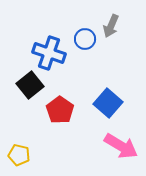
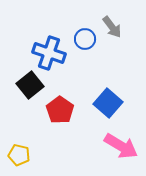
gray arrow: moved 1 px right, 1 px down; rotated 60 degrees counterclockwise
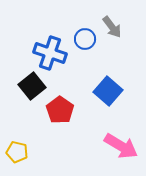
blue cross: moved 1 px right
black square: moved 2 px right, 1 px down
blue square: moved 12 px up
yellow pentagon: moved 2 px left, 3 px up
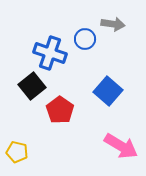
gray arrow: moved 1 px right, 3 px up; rotated 45 degrees counterclockwise
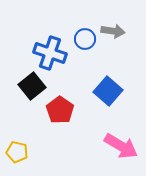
gray arrow: moved 7 px down
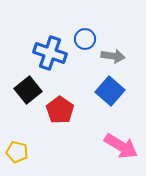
gray arrow: moved 25 px down
black square: moved 4 px left, 4 px down
blue square: moved 2 px right
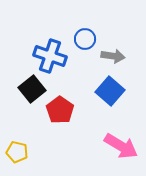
blue cross: moved 3 px down
black square: moved 4 px right, 1 px up
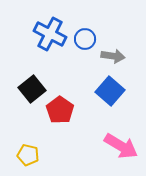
blue cross: moved 22 px up; rotated 8 degrees clockwise
yellow pentagon: moved 11 px right, 3 px down
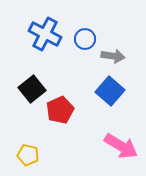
blue cross: moved 5 px left
red pentagon: rotated 12 degrees clockwise
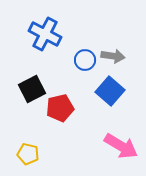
blue circle: moved 21 px down
black square: rotated 12 degrees clockwise
red pentagon: moved 2 px up; rotated 12 degrees clockwise
yellow pentagon: moved 1 px up
